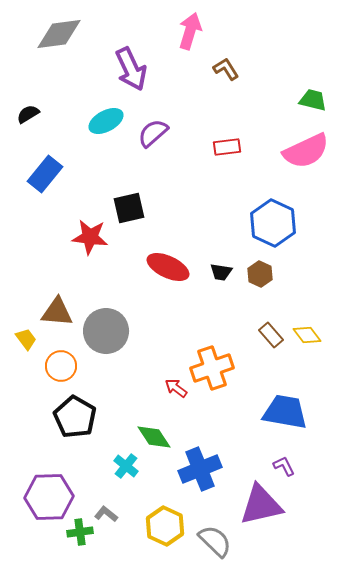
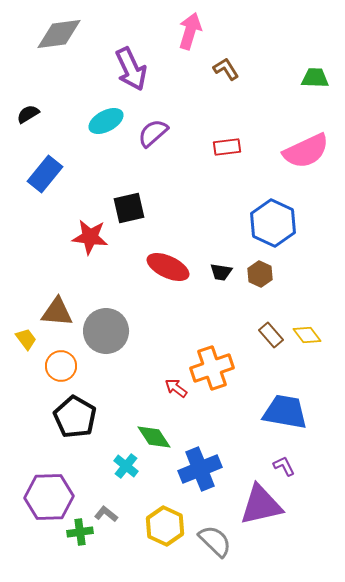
green trapezoid: moved 2 px right, 22 px up; rotated 12 degrees counterclockwise
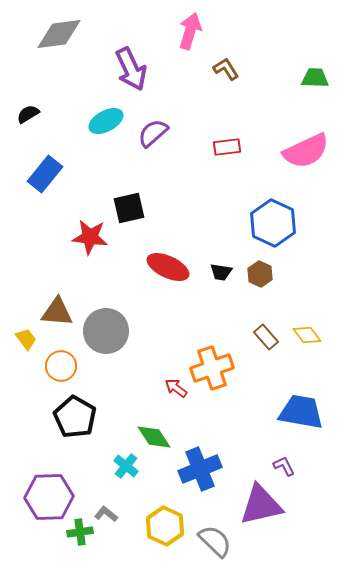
brown rectangle: moved 5 px left, 2 px down
blue trapezoid: moved 16 px right
